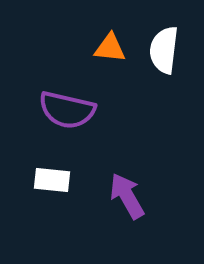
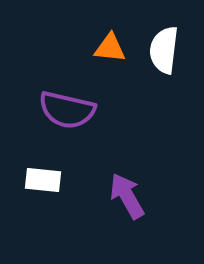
white rectangle: moved 9 px left
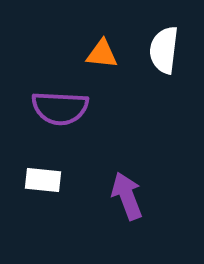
orange triangle: moved 8 px left, 6 px down
purple semicircle: moved 7 px left, 2 px up; rotated 10 degrees counterclockwise
purple arrow: rotated 9 degrees clockwise
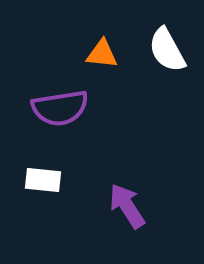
white semicircle: moved 3 px right; rotated 36 degrees counterclockwise
purple semicircle: rotated 12 degrees counterclockwise
purple arrow: moved 10 px down; rotated 12 degrees counterclockwise
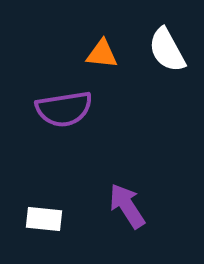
purple semicircle: moved 4 px right, 1 px down
white rectangle: moved 1 px right, 39 px down
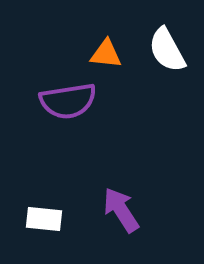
orange triangle: moved 4 px right
purple semicircle: moved 4 px right, 8 px up
purple arrow: moved 6 px left, 4 px down
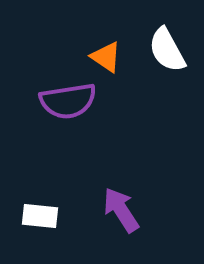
orange triangle: moved 3 px down; rotated 28 degrees clockwise
white rectangle: moved 4 px left, 3 px up
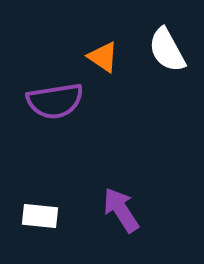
orange triangle: moved 3 px left
purple semicircle: moved 13 px left
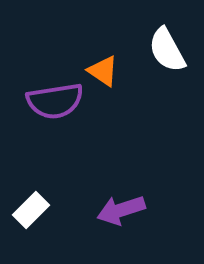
orange triangle: moved 14 px down
purple arrow: rotated 75 degrees counterclockwise
white rectangle: moved 9 px left, 6 px up; rotated 51 degrees counterclockwise
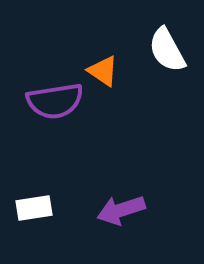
white rectangle: moved 3 px right, 2 px up; rotated 36 degrees clockwise
